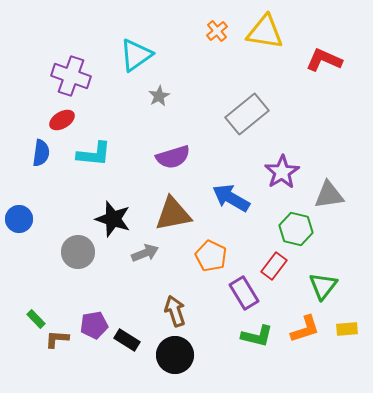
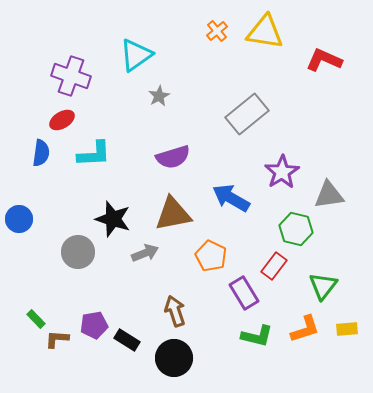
cyan L-shape: rotated 9 degrees counterclockwise
black circle: moved 1 px left, 3 px down
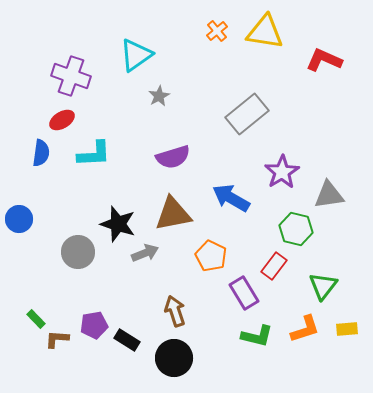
black star: moved 5 px right, 5 px down
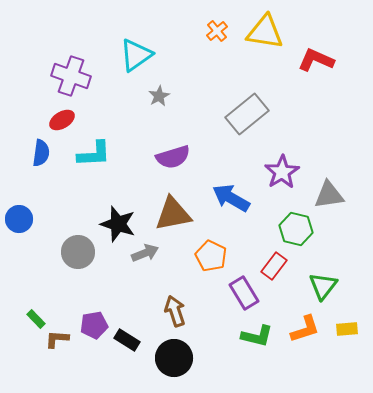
red L-shape: moved 8 px left
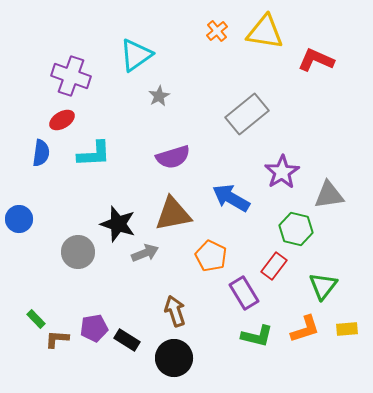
purple pentagon: moved 3 px down
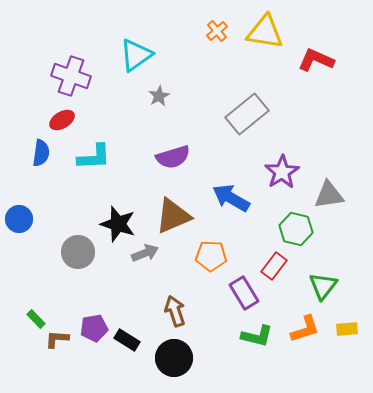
cyan L-shape: moved 3 px down
brown triangle: moved 2 px down; rotated 12 degrees counterclockwise
orange pentagon: rotated 24 degrees counterclockwise
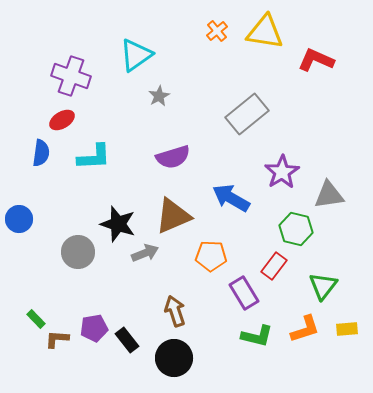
black rectangle: rotated 20 degrees clockwise
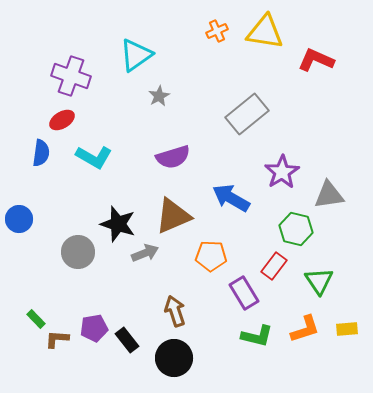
orange cross: rotated 15 degrees clockwise
cyan L-shape: rotated 33 degrees clockwise
green triangle: moved 4 px left, 5 px up; rotated 12 degrees counterclockwise
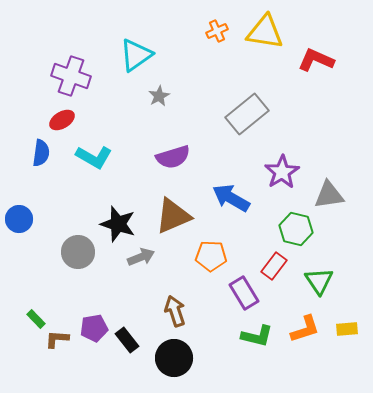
gray arrow: moved 4 px left, 4 px down
